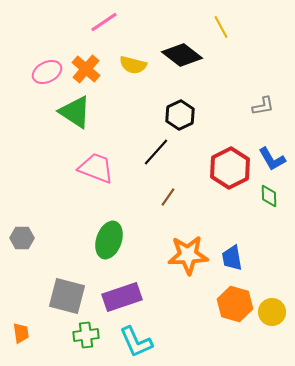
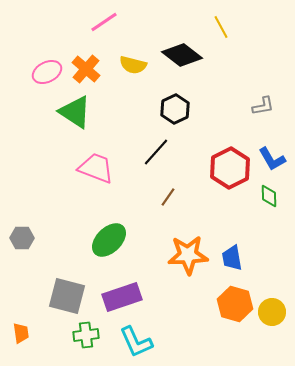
black hexagon: moved 5 px left, 6 px up
green ellipse: rotated 27 degrees clockwise
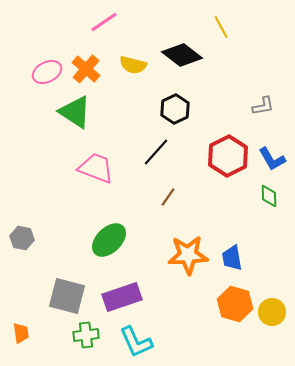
red hexagon: moved 2 px left, 12 px up
gray hexagon: rotated 10 degrees clockwise
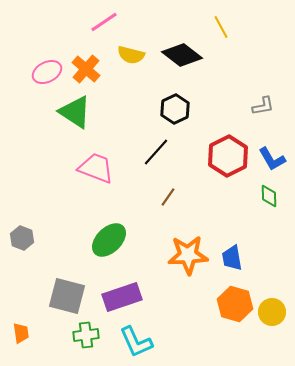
yellow semicircle: moved 2 px left, 10 px up
gray hexagon: rotated 10 degrees clockwise
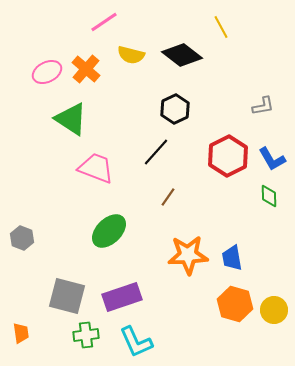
green triangle: moved 4 px left, 7 px down
green ellipse: moved 9 px up
yellow circle: moved 2 px right, 2 px up
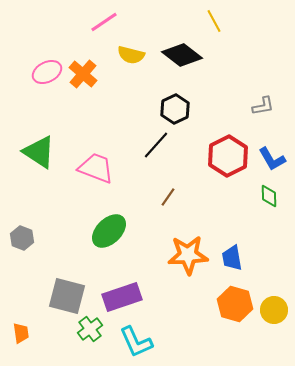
yellow line: moved 7 px left, 6 px up
orange cross: moved 3 px left, 5 px down
green triangle: moved 32 px left, 33 px down
black line: moved 7 px up
green cross: moved 4 px right, 6 px up; rotated 30 degrees counterclockwise
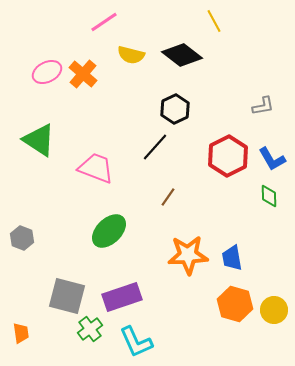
black line: moved 1 px left, 2 px down
green triangle: moved 12 px up
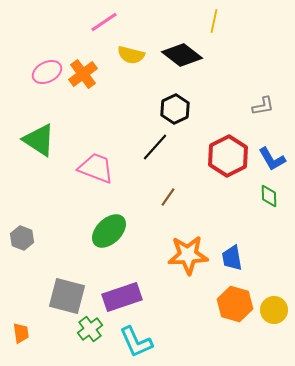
yellow line: rotated 40 degrees clockwise
orange cross: rotated 12 degrees clockwise
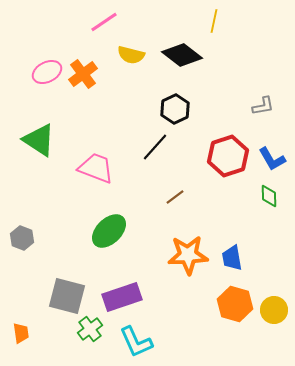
red hexagon: rotated 9 degrees clockwise
brown line: moved 7 px right; rotated 18 degrees clockwise
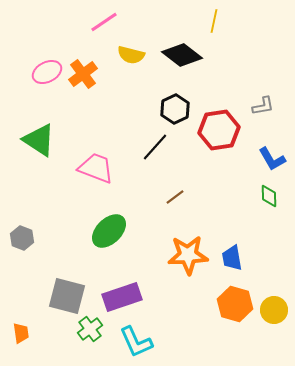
red hexagon: moved 9 px left, 26 px up; rotated 9 degrees clockwise
